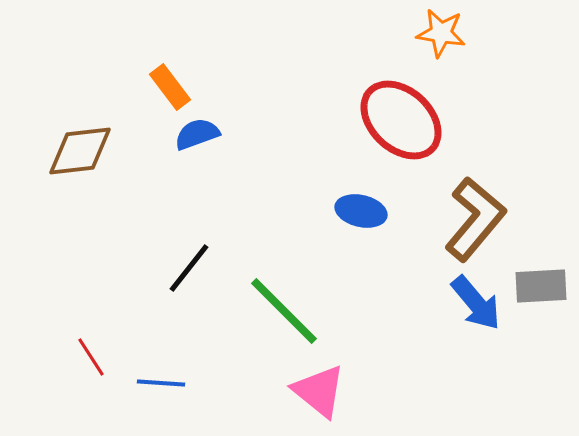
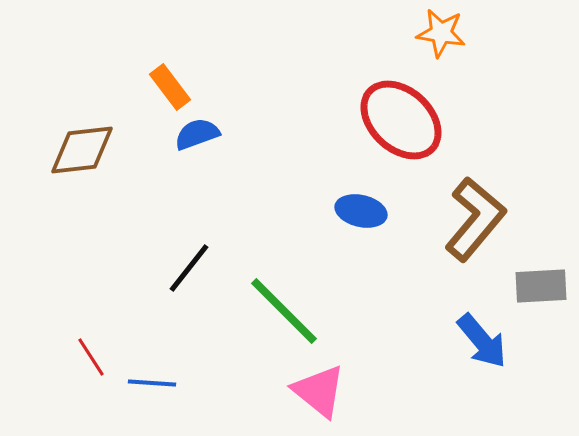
brown diamond: moved 2 px right, 1 px up
blue arrow: moved 6 px right, 38 px down
blue line: moved 9 px left
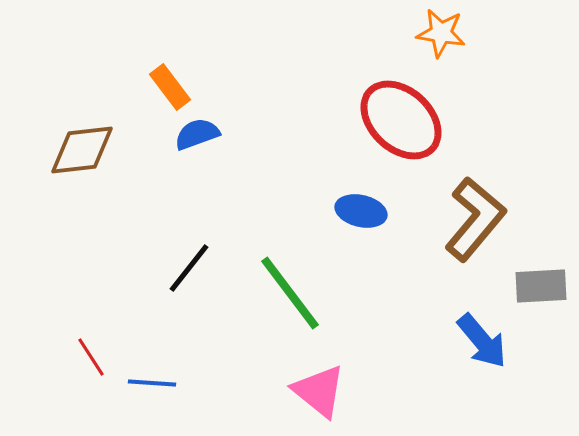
green line: moved 6 px right, 18 px up; rotated 8 degrees clockwise
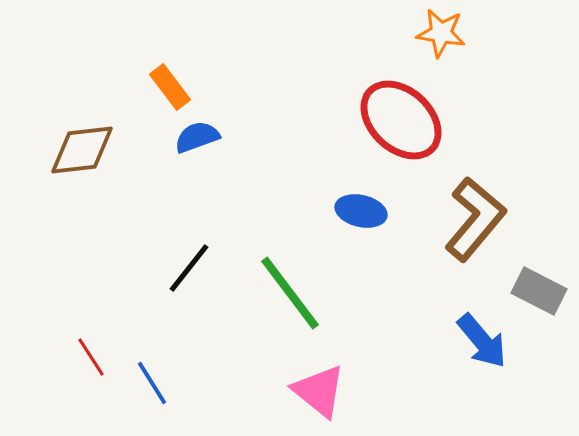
blue semicircle: moved 3 px down
gray rectangle: moved 2 px left, 5 px down; rotated 30 degrees clockwise
blue line: rotated 54 degrees clockwise
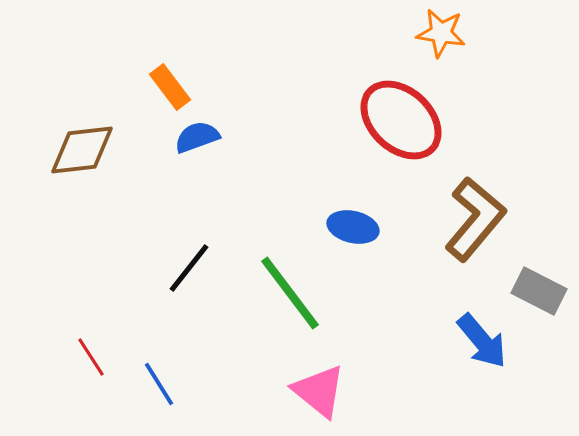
blue ellipse: moved 8 px left, 16 px down
blue line: moved 7 px right, 1 px down
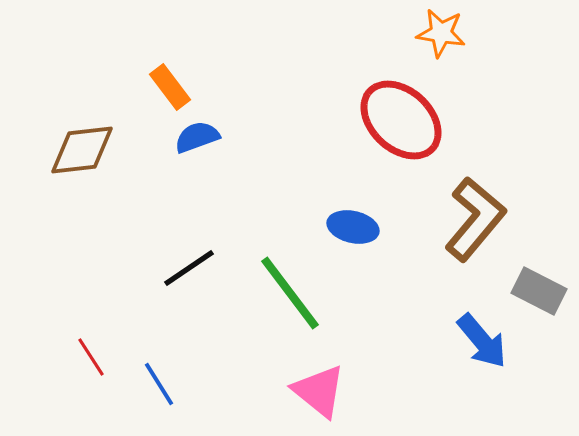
black line: rotated 18 degrees clockwise
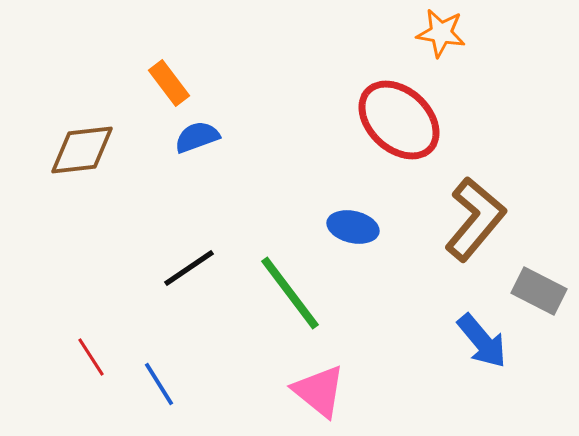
orange rectangle: moved 1 px left, 4 px up
red ellipse: moved 2 px left
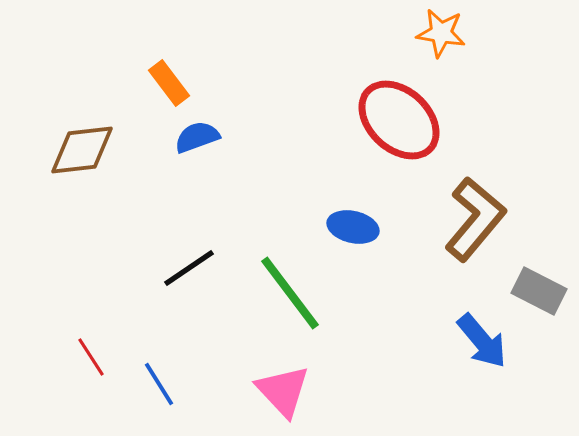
pink triangle: moved 36 px left; rotated 8 degrees clockwise
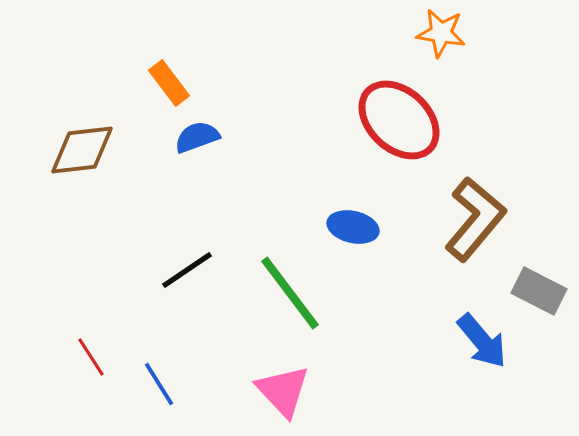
black line: moved 2 px left, 2 px down
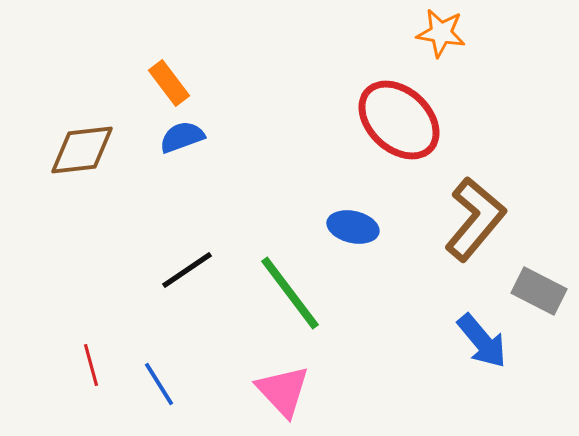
blue semicircle: moved 15 px left
red line: moved 8 px down; rotated 18 degrees clockwise
